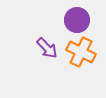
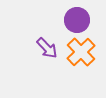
orange cross: rotated 20 degrees clockwise
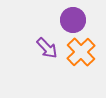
purple circle: moved 4 px left
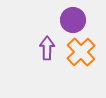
purple arrow: rotated 135 degrees counterclockwise
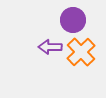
purple arrow: moved 3 px right, 1 px up; rotated 90 degrees counterclockwise
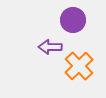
orange cross: moved 2 px left, 14 px down
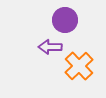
purple circle: moved 8 px left
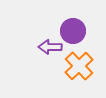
purple circle: moved 8 px right, 11 px down
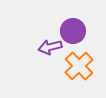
purple arrow: rotated 15 degrees counterclockwise
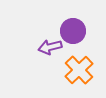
orange cross: moved 4 px down
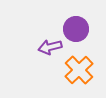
purple circle: moved 3 px right, 2 px up
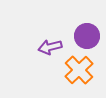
purple circle: moved 11 px right, 7 px down
